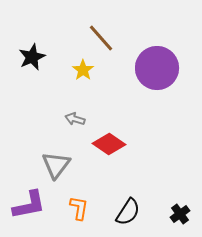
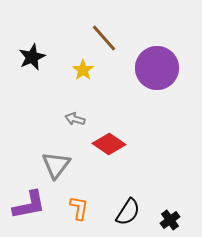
brown line: moved 3 px right
black cross: moved 10 px left, 6 px down
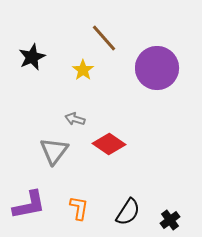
gray triangle: moved 2 px left, 14 px up
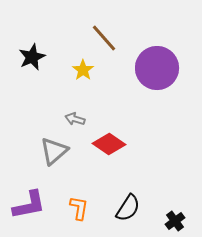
gray triangle: rotated 12 degrees clockwise
black semicircle: moved 4 px up
black cross: moved 5 px right, 1 px down
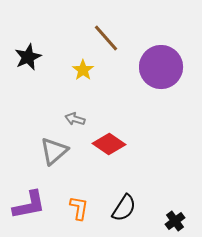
brown line: moved 2 px right
black star: moved 4 px left
purple circle: moved 4 px right, 1 px up
black semicircle: moved 4 px left
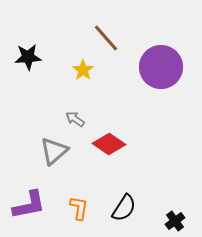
black star: rotated 20 degrees clockwise
gray arrow: rotated 18 degrees clockwise
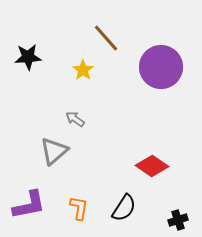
red diamond: moved 43 px right, 22 px down
black cross: moved 3 px right, 1 px up; rotated 18 degrees clockwise
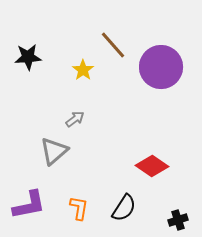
brown line: moved 7 px right, 7 px down
gray arrow: rotated 108 degrees clockwise
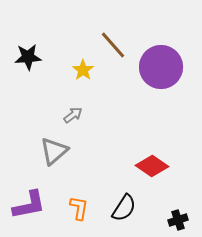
gray arrow: moved 2 px left, 4 px up
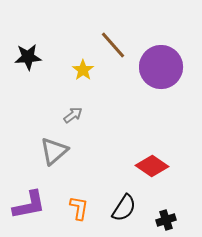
black cross: moved 12 px left
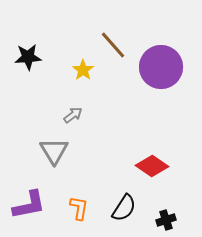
gray triangle: rotated 20 degrees counterclockwise
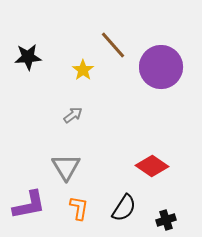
gray triangle: moved 12 px right, 16 px down
